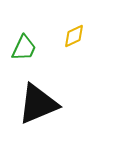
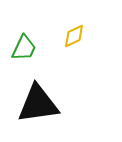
black triangle: rotated 15 degrees clockwise
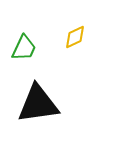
yellow diamond: moved 1 px right, 1 px down
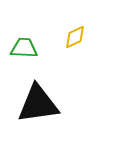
green trapezoid: rotated 112 degrees counterclockwise
